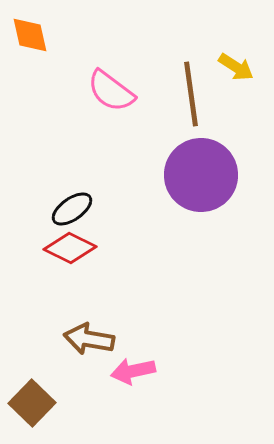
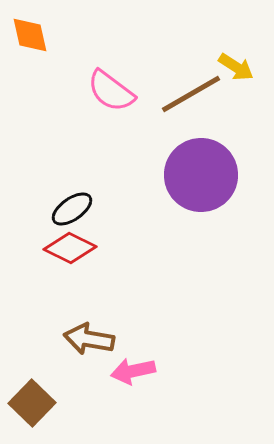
brown line: rotated 68 degrees clockwise
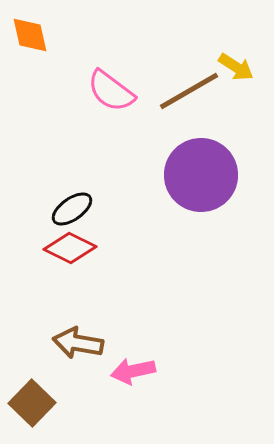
brown line: moved 2 px left, 3 px up
brown arrow: moved 11 px left, 4 px down
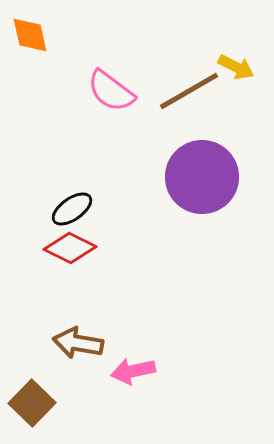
yellow arrow: rotated 6 degrees counterclockwise
purple circle: moved 1 px right, 2 px down
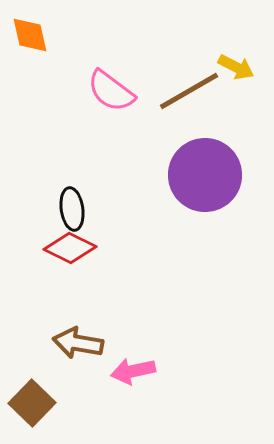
purple circle: moved 3 px right, 2 px up
black ellipse: rotated 63 degrees counterclockwise
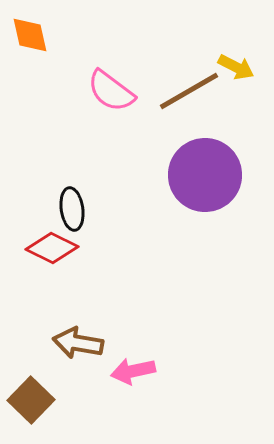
red diamond: moved 18 px left
brown square: moved 1 px left, 3 px up
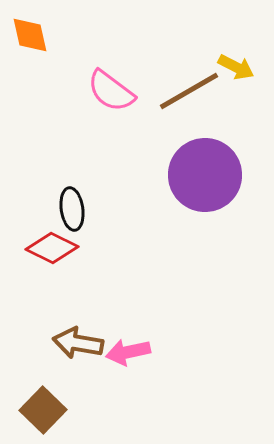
pink arrow: moved 5 px left, 19 px up
brown square: moved 12 px right, 10 px down
